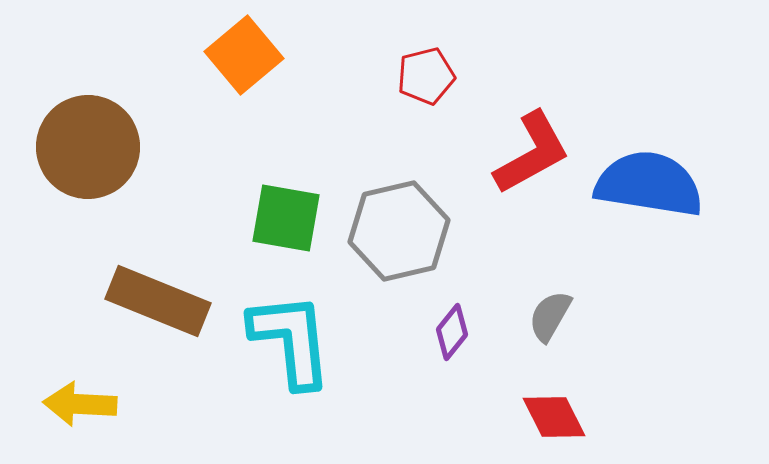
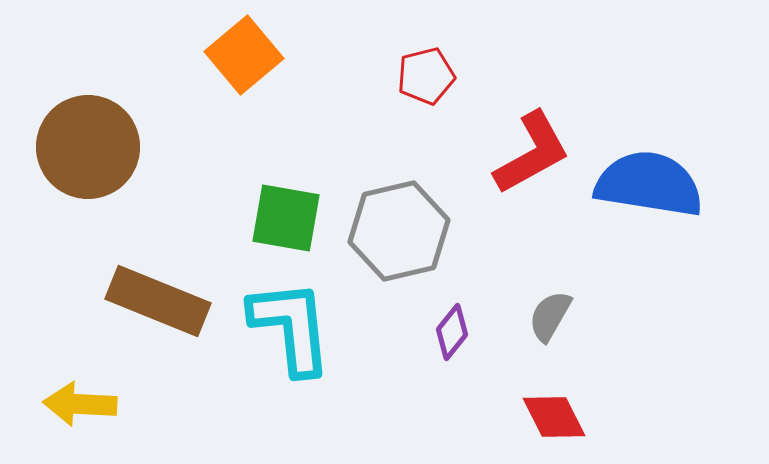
cyan L-shape: moved 13 px up
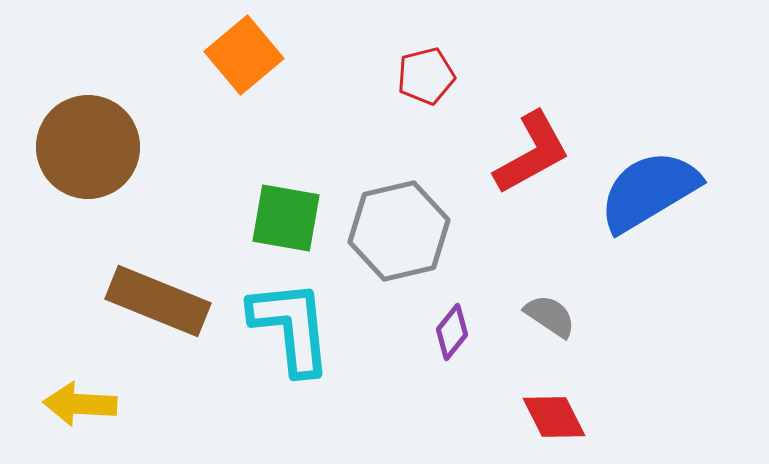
blue semicircle: moved 7 px down; rotated 40 degrees counterclockwise
gray semicircle: rotated 94 degrees clockwise
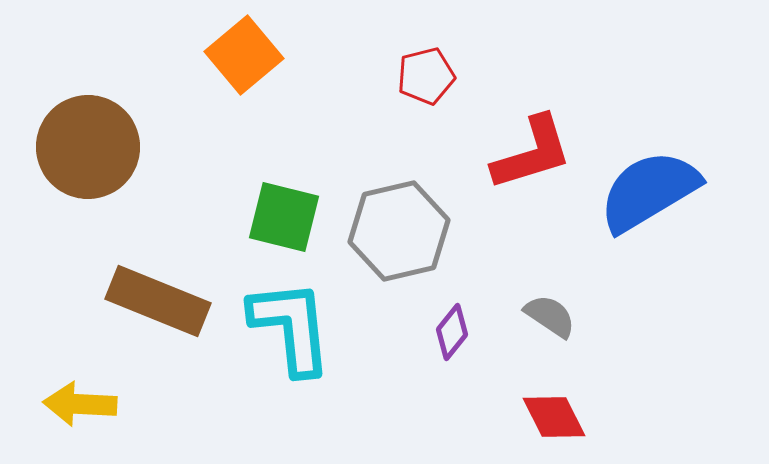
red L-shape: rotated 12 degrees clockwise
green square: moved 2 px left, 1 px up; rotated 4 degrees clockwise
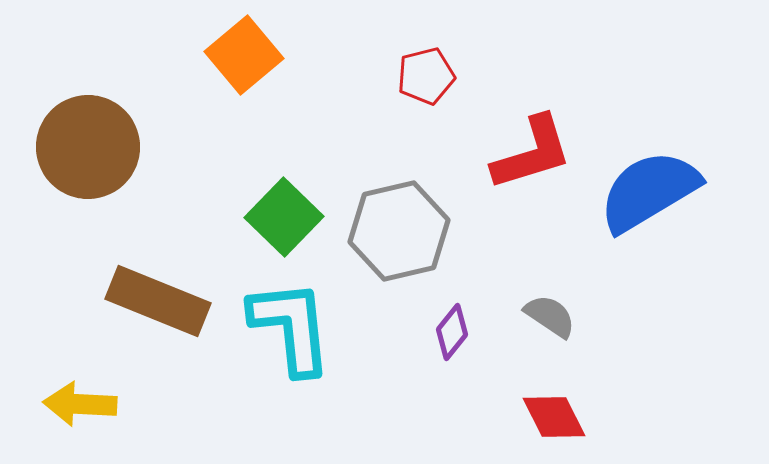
green square: rotated 30 degrees clockwise
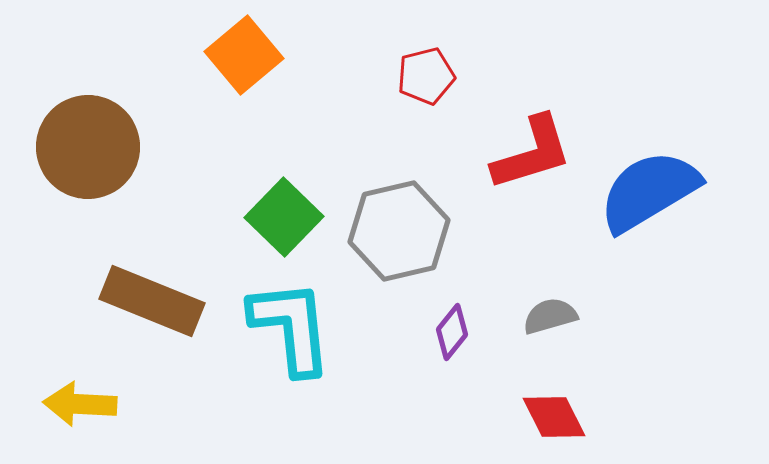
brown rectangle: moved 6 px left
gray semicircle: rotated 50 degrees counterclockwise
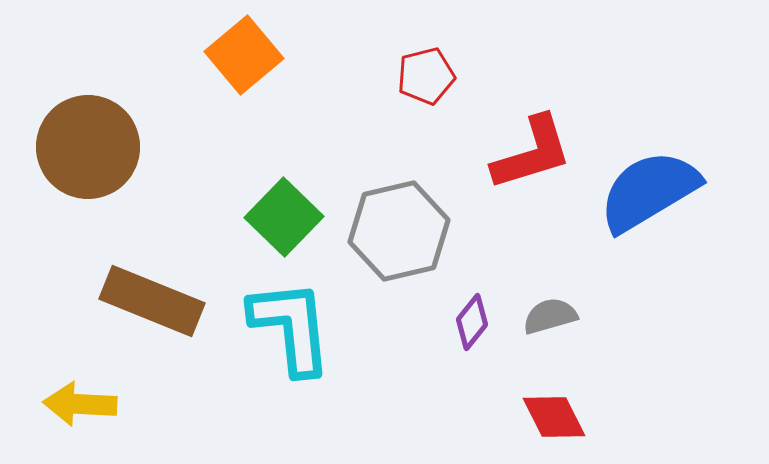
purple diamond: moved 20 px right, 10 px up
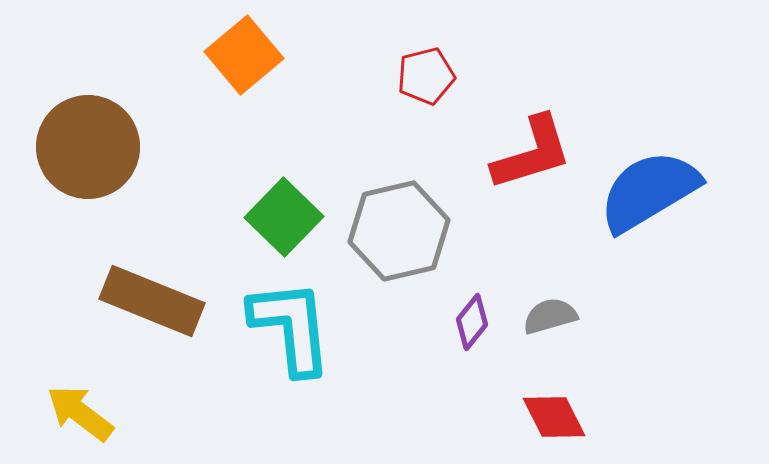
yellow arrow: moved 9 px down; rotated 34 degrees clockwise
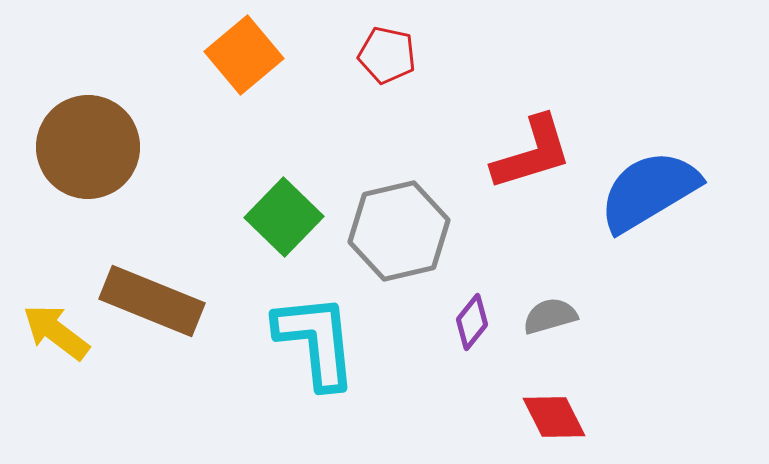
red pentagon: moved 39 px left, 21 px up; rotated 26 degrees clockwise
cyan L-shape: moved 25 px right, 14 px down
yellow arrow: moved 24 px left, 81 px up
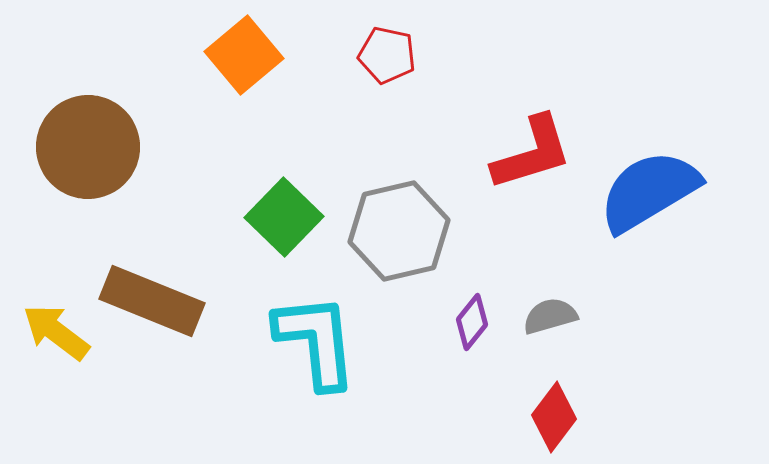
red diamond: rotated 64 degrees clockwise
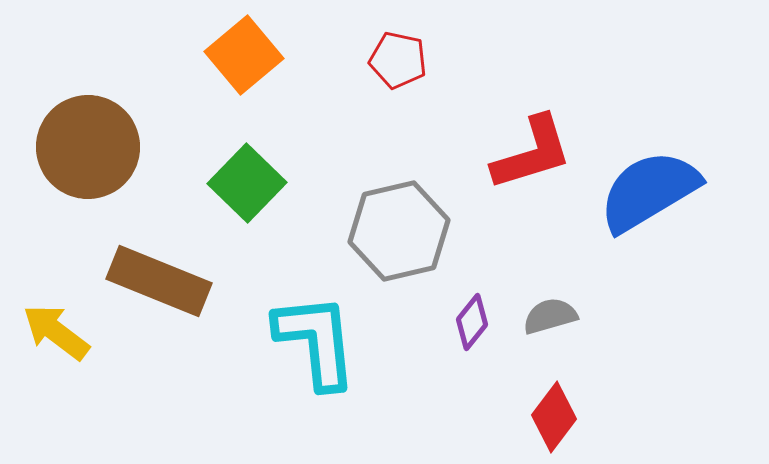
red pentagon: moved 11 px right, 5 px down
green square: moved 37 px left, 34 px up
brown rectangle: moved 7 px right, 20 px up
